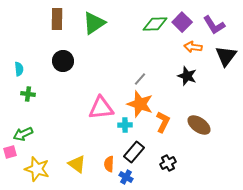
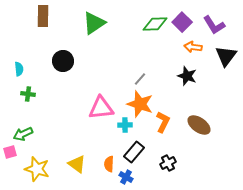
brown rectangle: moved 14 px left, 3 px up
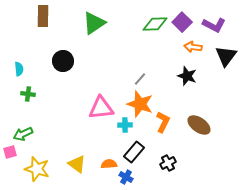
purple L-shape: rotated 30 degrees counterclockwise
orange semicircle: rotated 84 degrees clockwise
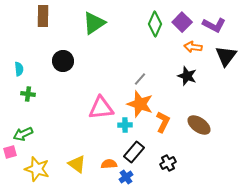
green diamond: rotated 65 degrees counterclockwise
blue cross: rotated 24 degrees clockwise
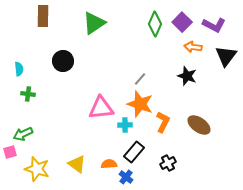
blue cross: rotated 16 degrees counterclockwise
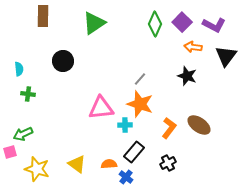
orange L-shape: moved 6 px right, 6 px down; rotated 10 degrees clockwise
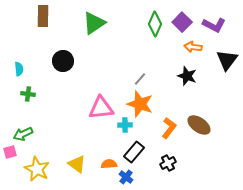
black triangle: moved 1 px right, 4 px down
yellow star: rotated 10 degrees clockwise
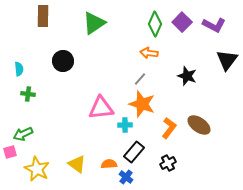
orange arrow: moved 44 px left, 6 px down
orange star: moved 2 px right
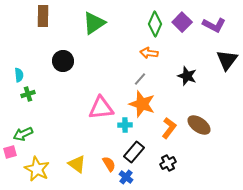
cyan semicircle: moved 6 px down
green cross: rotated 24 degrees counterclockwise
orange semicircle: rotated 63 degrees clockwise
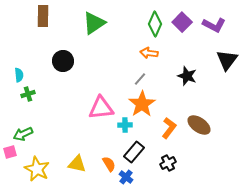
orange star: rotated 20 degrees clockwise
yellow triangle: rotated 24 degrees counterclockwise
